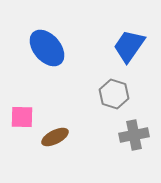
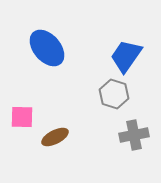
blue trapezoid: moved 3 px left, 10 px down
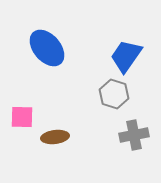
brown ellipse: rotated 20 degrees clockwise
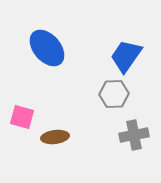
gray hexagon: rotated 20 degrees counterclockwise
pink square: rotated 15 degrees clockwise
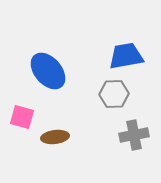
blue ellipse: moved 1 px right, 23 px down
blue trapezoid: rotated 45 degrees clockwise
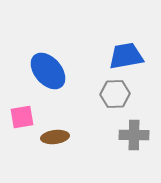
gray hexagon: moved 1 px right
pink square: rotated 25 degrees counterclockwise
gray cross: rotated 12 degrees clockwise
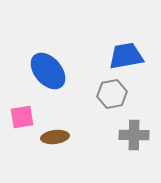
gray hexagon: moved 3 px left; rotated 8 degrees counterclockwise
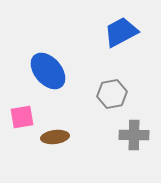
blue trapezoid: moved 5 px left, 24 px up; rotated 18 degrees counterclockwise
